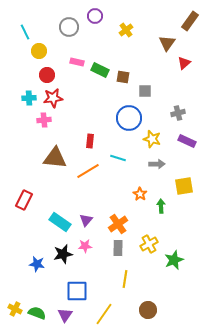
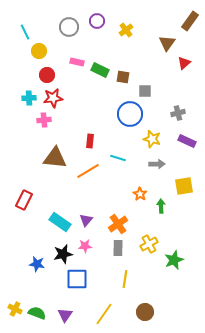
purple circle at (95, 16): moved 2 px right, 5 px down
blue circle at (129, 118): moved 1 px right, 4 px up
blue square at (77, 291): moved 12 px up
brown circle at (148, 310): moved 3 px left, 2 px down
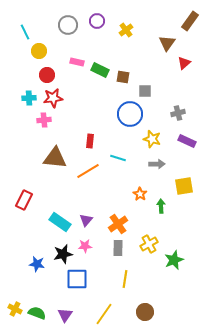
gray circle at (69, 27): moved 1 px left, 2 px up
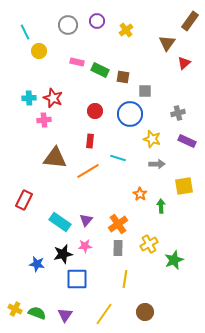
red circle at (47, 75): moved 48 px right, 36 px down
red star at (53, 98): rotated 30 degrees clockwise
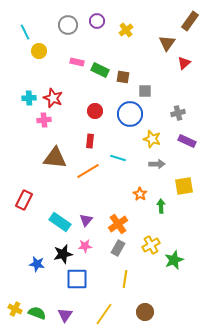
yellow cross at (149, 244): moved 2 px right, 1 px down
gray rectangle at (118, 248): rotated 28 degrees clockwise
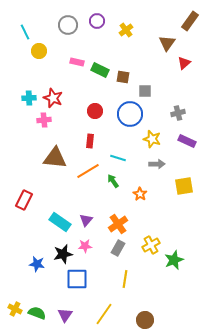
green arrow at (161, 206): moved 48 px left, 25 px up; rotated 32 degrees counterclockwise
brown circle at (145, 312): moved 8 px down
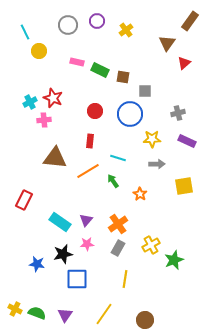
cyan cross at (29, 98): moved 1 px right, 4 px down; rotated 24 degrees counterclockwise
yellow star at (152, 139): rotated 18 degrees counterclockwise
pink star at (85, 246): moved 2 px right, 2 px up
